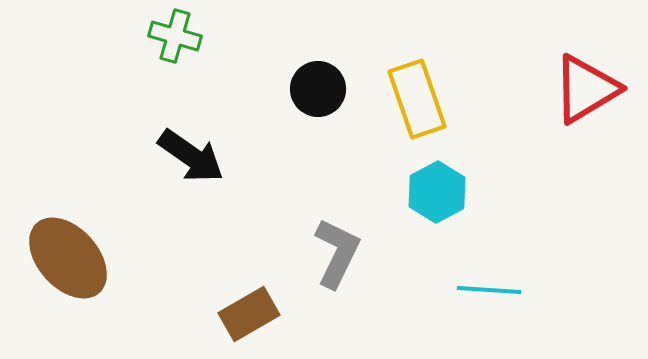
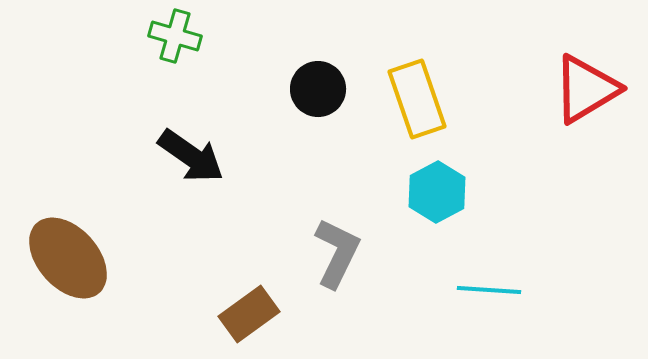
brown rectangle: rotated 6 degrees counterclockwise
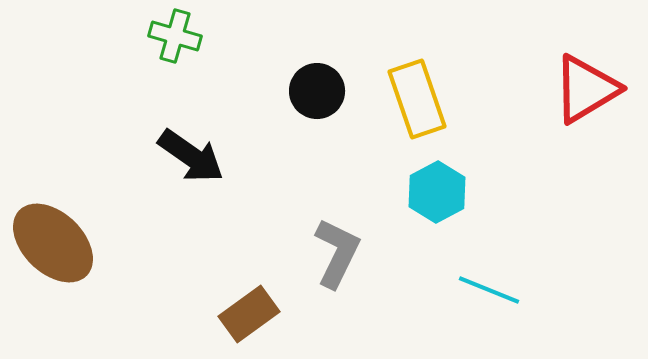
black circle: moved 1 px left, 2 px down
brown ellipse: moved 15 px left, 15 px up; rotated 4 degrees counterclockwise
cyan line: rotated 18 degrees clockwise
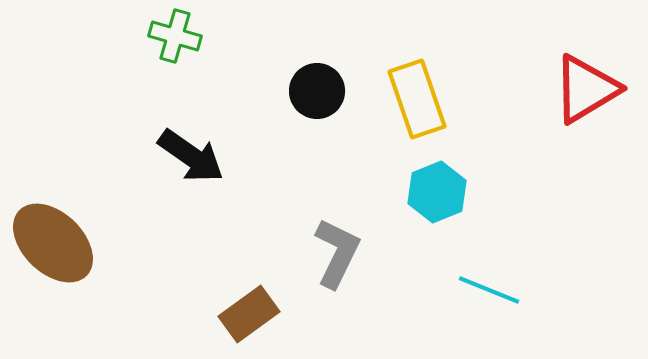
cyan hexagon: rotated 6 degrees clockwise
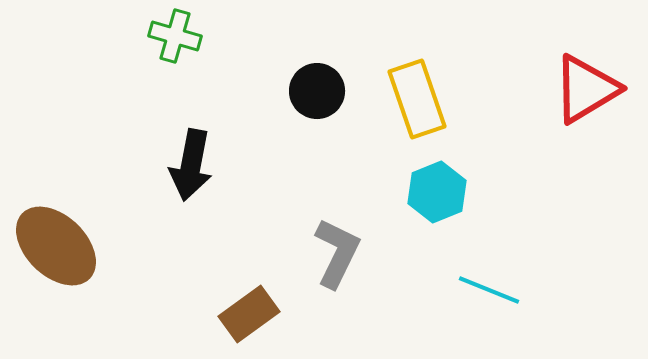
black arrow: moved 9 px down; rotated 66 degrees clockwise
brown ellipse: moved 3 px right, 3 px down
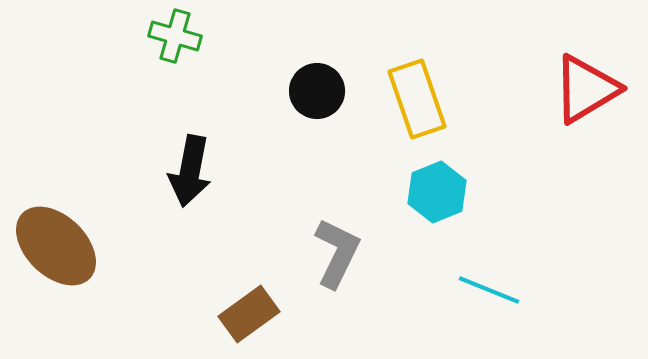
black arrow: moved 1 px left, 6 px down
